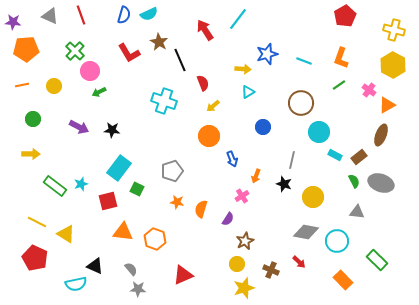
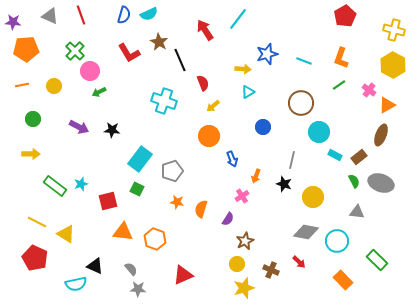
cyan rectangle at (119, 168): moved 21 px right, 9 px up
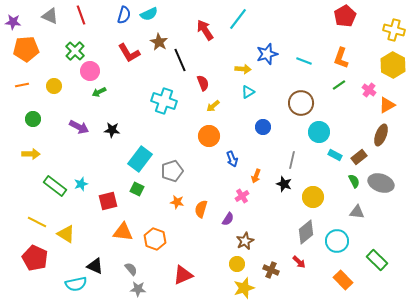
gray diamond at (306, 232): rotated 50 degrees counterclockwise
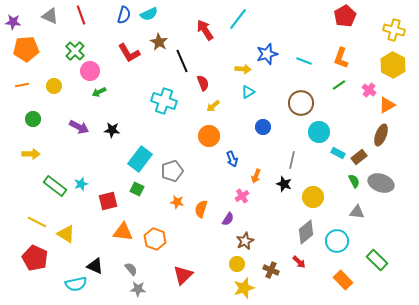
black line at (180, 60): moved 2 px right, 1 px down
cyan rectangle at (335, 155): moved 3 px right, 2 px up
red triangle at (183, 275): rotated 20 degrees counterclockwise
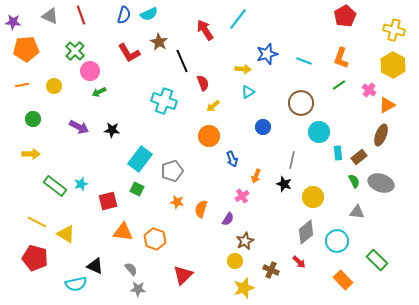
cyan rectangle at (338, 153): rotated 56 degrees clockwise
red pentagon at (35, 258): rotated 10 degrees counterclockwise
yellow circle at (237, 264): moved 2 px left, 3 px up
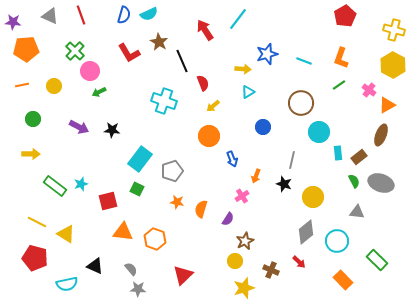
cyan semicircle at (76, 284): moved 9 px left
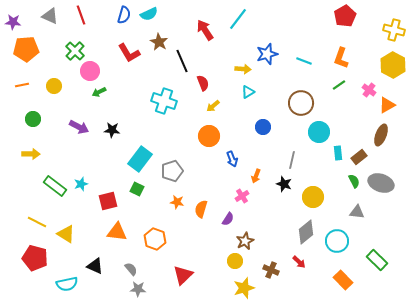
orange triangle at (123, 232): moved 6 px left
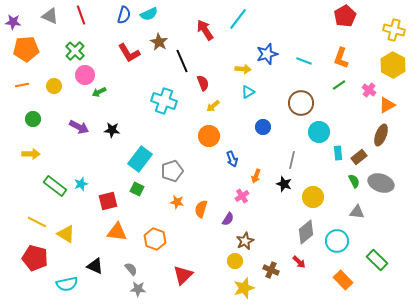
pink circle at (90, 71): moved 5 px left, 4 px down
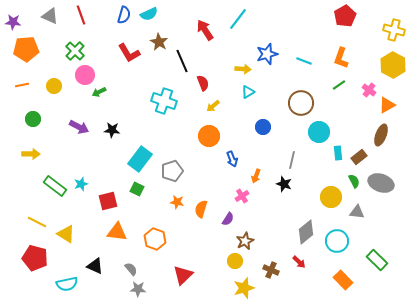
yellow circle at (313, 197): moved 18 px right
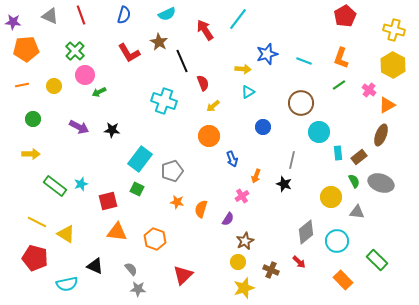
cyan semicircle at (149, 14): moved 18 px right
yellow circle at (235, 261): moved 3 px right, 1 px down
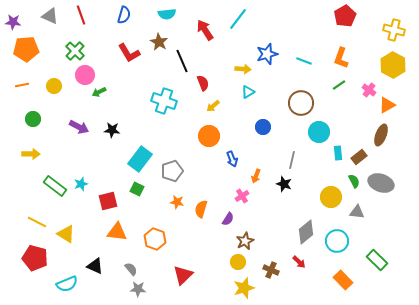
cyan semicircle at (167, 14): rotated 18 degrees clockwise
cyan semicircle at (67, 284): rotated 10 degrees counterclockwise
